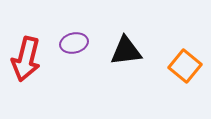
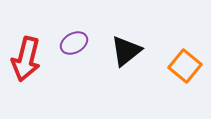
purple ellipse: rotated 16 degrees counterclockwise
black triangle: rotated 32 degrees counterclockwise
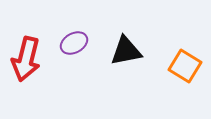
black triangle: rotated 28 degrees clockwise
orange square: rotated 8 degrees counterclockwise
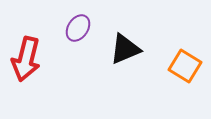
purple ellipse: moved 4 px right, 15 px up; rotated 28 degrees counterclockwise
black triangle: moved 1 px left, 2 px up; rotated 12 degrees counterclockwise
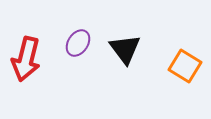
purple ellipse: moved 15 px down
black triangle: rotated 44 degrees counterclockwise
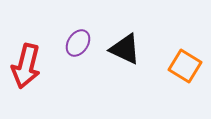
black triangle: rotated 28 degrees counterclockwise
red arrow: moved 7 px down
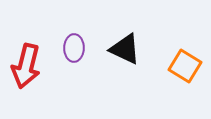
purple ellipse: moved 4 px left, 5 px down; rotated 32 degrees counterclockwise
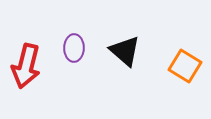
black triangle: moved 2 px down; rotated 16 degrees clockwise
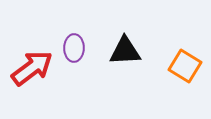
black triangle: rotated 44 degrees counterclockwise
red arrow: moved 6 px right, 2 px down; rotated 141 degrees counterclockwise
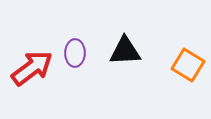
purple ellipse: moved 1 px right, 5 px down
orange square: moved 3 px right, 1 px up
